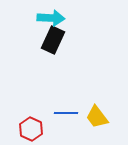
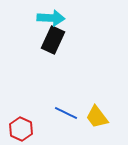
blue line: rotated 25 degrees clockwise
red hexagon: moved 10 px left
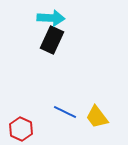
black rectangle: moved 1 px left
blue line: moved 1 px left, 1 px up
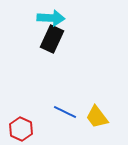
black rectangle: moved 1 px up
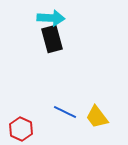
black rectangle: rotated 40 degrees counterclockwise
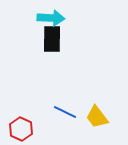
black rectangle: rotated 16 degrees clockwise
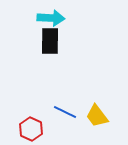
black rectangle: moved 2 px left, 2 px down
yellow trapezoid: moved 1 px up
red hexagon: moved 10 px right
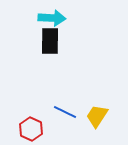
cyan arrow: moved 1 px right
yellow trapezoid: rotated 70 degrees clockwise
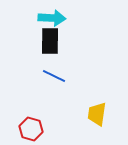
blue line: moved 11 px left, 36 px up
yellow trapezoid: moved 2 px up; rotated 25 degrees counterclockwise
red hexagon: rotated 10 degrees counterclockwise
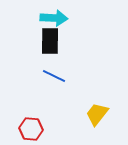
cyan arrow: moved 2 px right
yellow trapezoid: rotated 30 degrees clockwise
red hexagon: rotated 10 degrees counterclockwise
